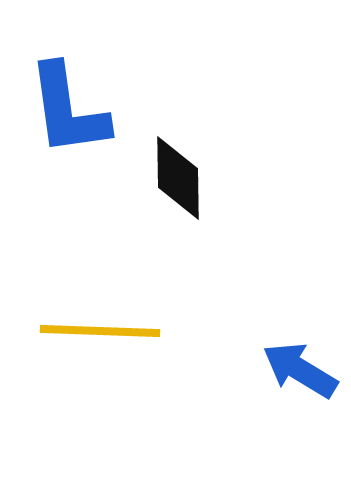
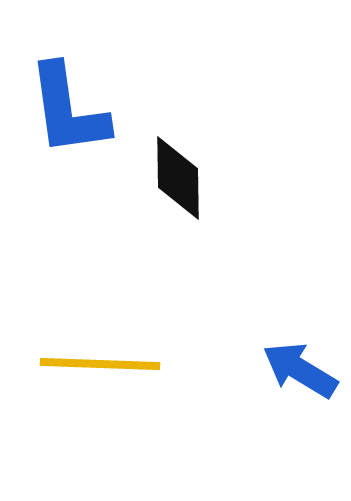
yellow line: moved 33 px down
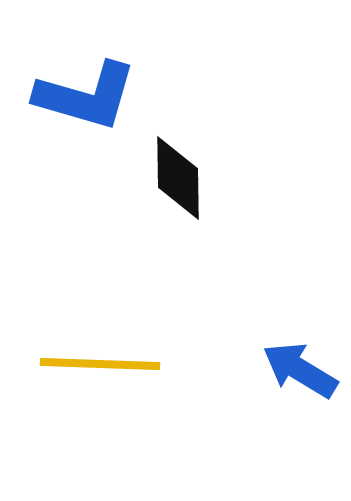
blue L-shape: moved 18 px right, 14 px up; rotated 66 degrees counterclockwise
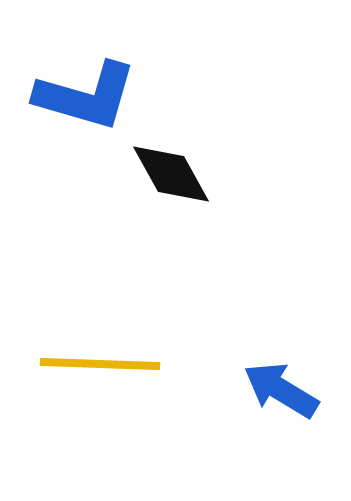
black diamond: moved 7 px left, 4 px up; rotated 28 degrees counterclockwise
blue arrow: moved 19 px left, 20 px down
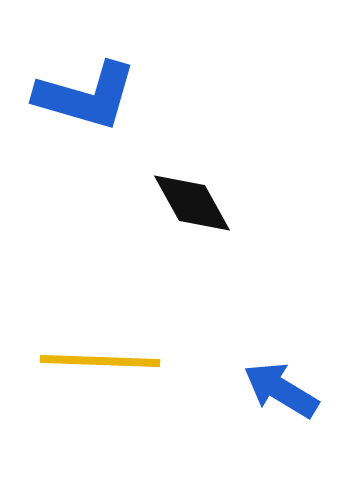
black diamond: moved 21 px right, 29 px down
yellow line: moved 3 px up
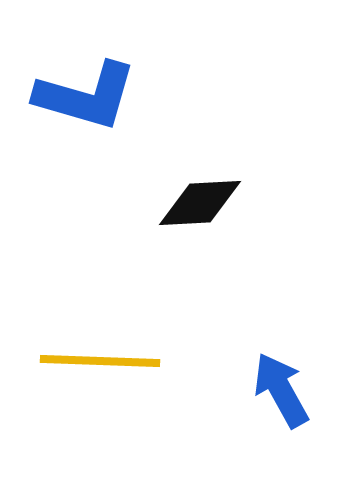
black diamond: moved 8 px right; rotated 64 degrees counterclockwise
blue arrow: rotated 30 degrees clockwise
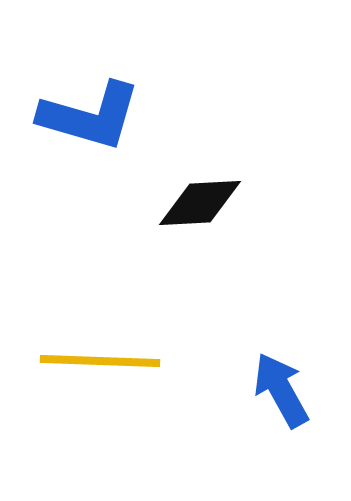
blue L-shape: moved 4 px right, 20 px down
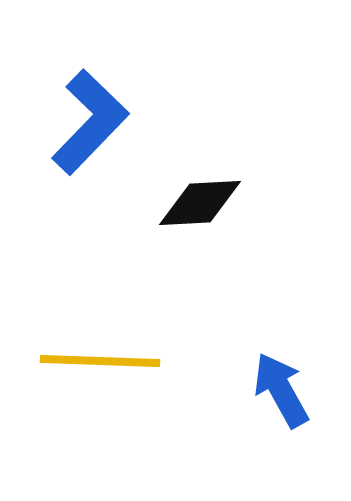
blue L-shape: moved 6 px down; rotated 62 degrees counterclockwise
